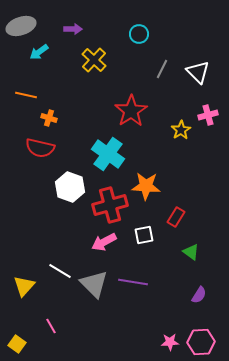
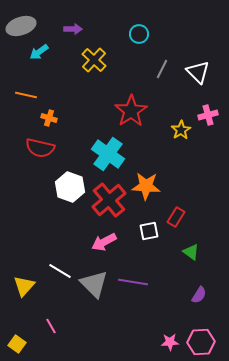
red cross: moved 1 px left, 5 px up; rotated 24 degrees counterclockwise
white square: moved 5 px right, 4 px up
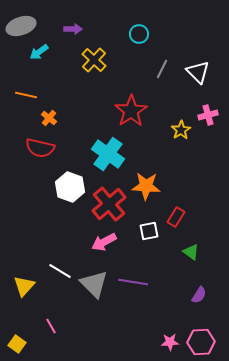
orange cross: rotated 21 degrees clockwise
red cross: moved 4 px down
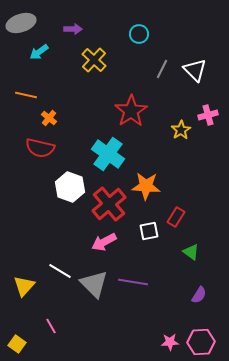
gray ellipse: moved 3 px up
white triangle: moved 3 px left, 2 px up
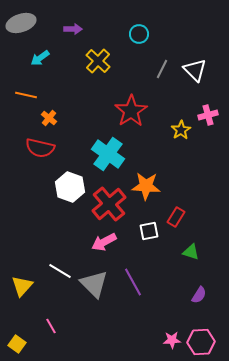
cyan arrow: moved 1 px right, 6 px down
yellow cross: moved 4 px right, 1 px down
green triangle: rotated 18 degrees counterclockwise
purple line: rotated 52 degrees clockwise
yellow triangle: moved 2 px left
pink star: moved 2 px right, 2 px up
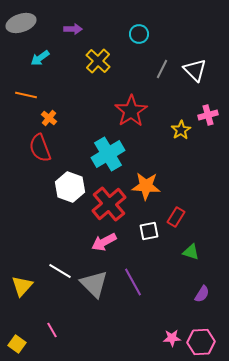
red semicircle: rotated 56 degrees clockwise
cyan cross: rotated 24 degrees clockwise
purple semicircle: moved 3 px right, 1 px up
pink line: moved 1 px right, 4 px down
pink star: moved 2 px up
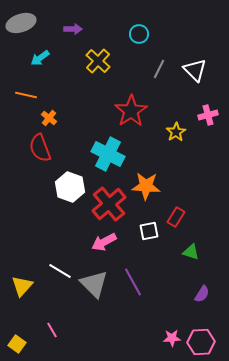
gray line: moved 3 px left
yellow star: moved 5 px left, 2 px down
cyan cross: rotated 32 degrees counterclockwise
